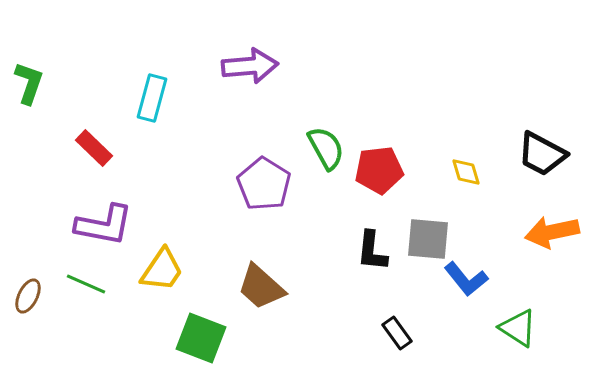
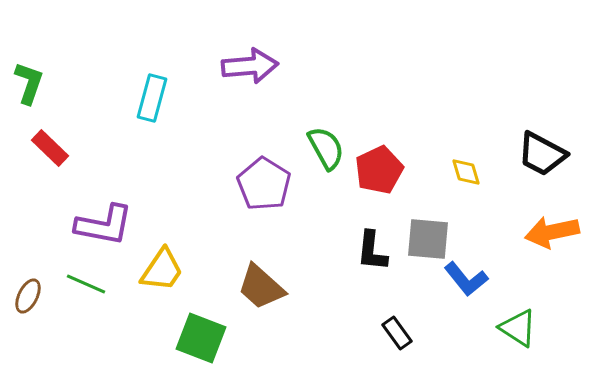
red rectangle: moved 44 px left
red pentagon: rotated 18 degrees counterclockwise
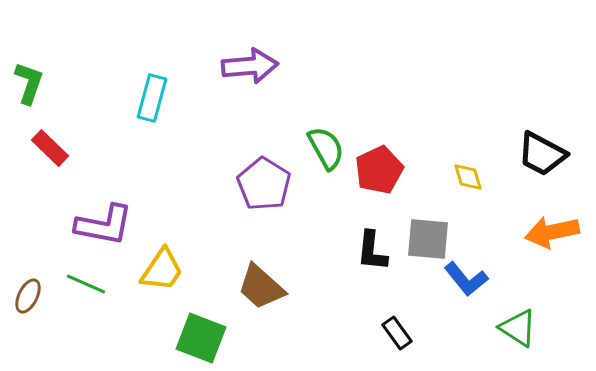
yellow diamond: moved 2 px right, 5 px down
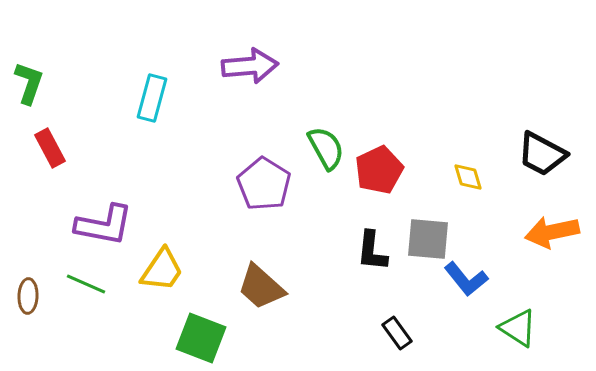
red rectangle: rotated 18 degrees clockwise
brown ellipse: rotated 24 degrees counterclockwise
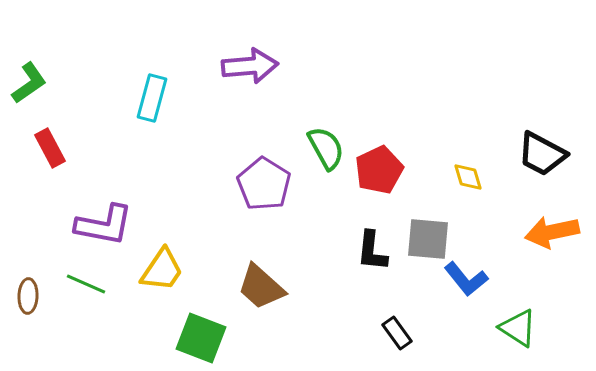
green L-shape: rotated 36 degrees clockwise
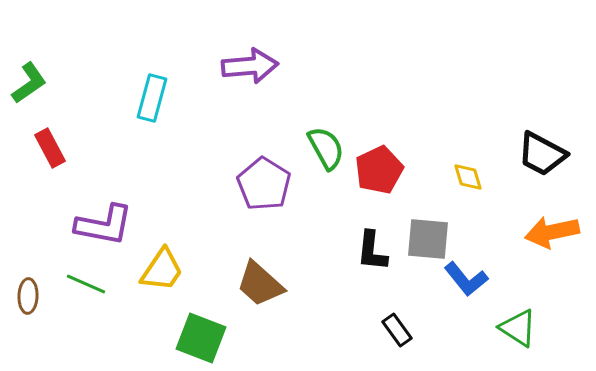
brown trapezoid: moved 1 px left, 3 px up
black rectangle: moved 3 px up
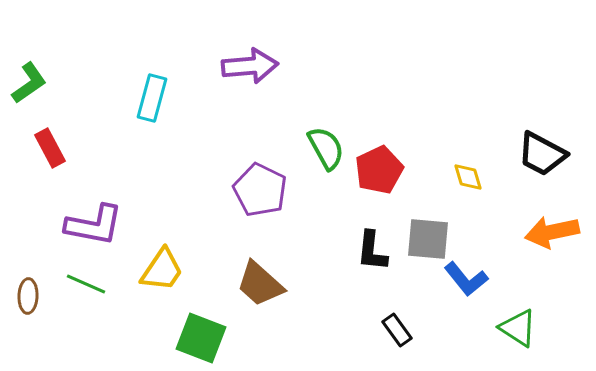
purple pentagon: moved 4 px left, 6 px down; rotated 6 degrees counterclockwise
purple L-shape: moved 10 px left
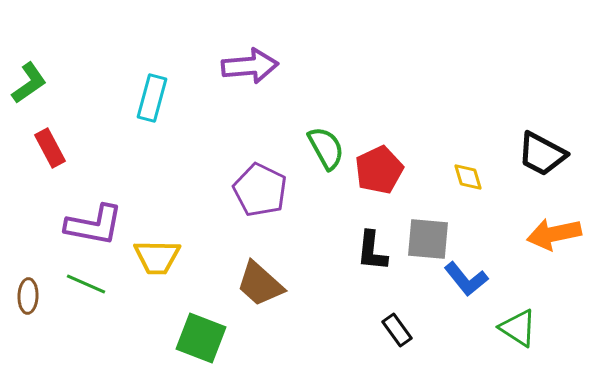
orange arrow: moved 2 px right, 2 px down
yellow trapezoid: moved 5 px left, 13 px up; rotated 57 degrees clockwise
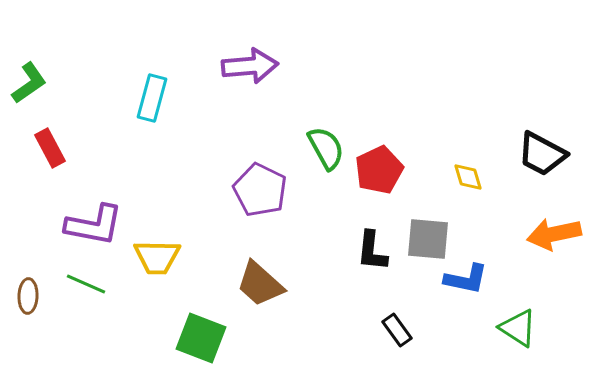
blue L-shape: rotated 39 degrees counterclockwise
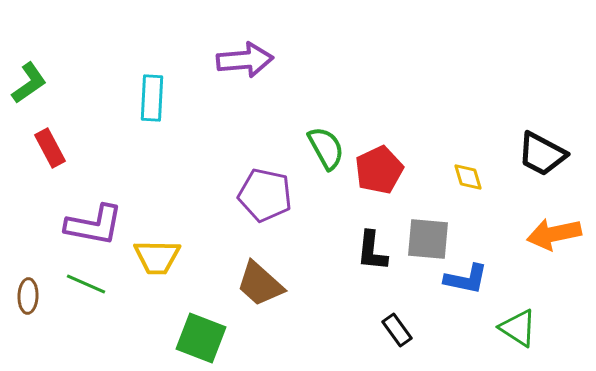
purple arrow: moved 5 px left, 6 px up
cyan rectangle: rotated 12 degrees counterclockwise
purple pentagon: moved 5 px right, 5 px down; rotated 14 degrees counterclockwise
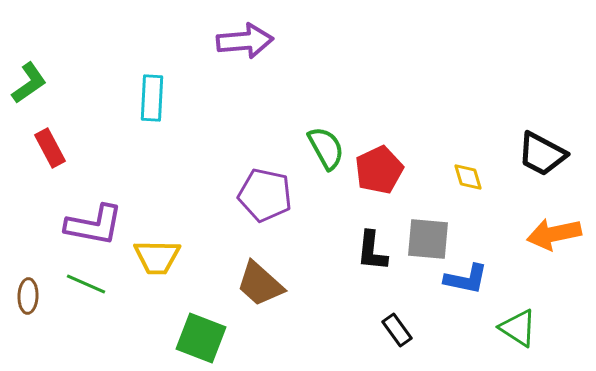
purple arrow: moved 19 px up
